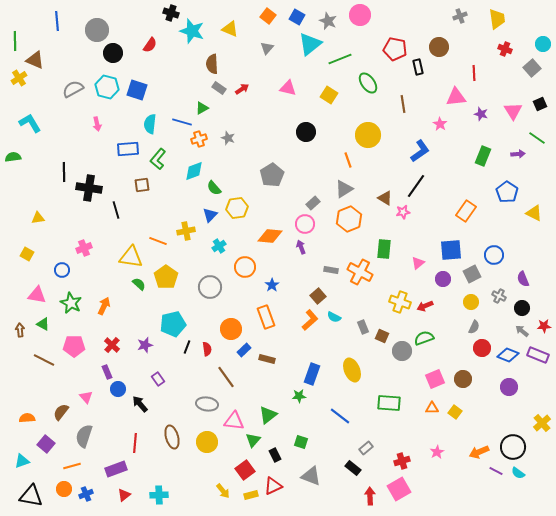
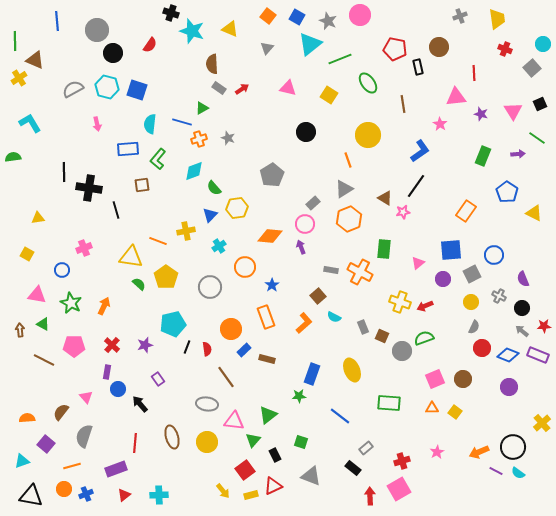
orange L-shape at (310, 320): moved 6 px left, 3 px down
purple rectangle at (107, 372): rotated 32 degrees clockwise
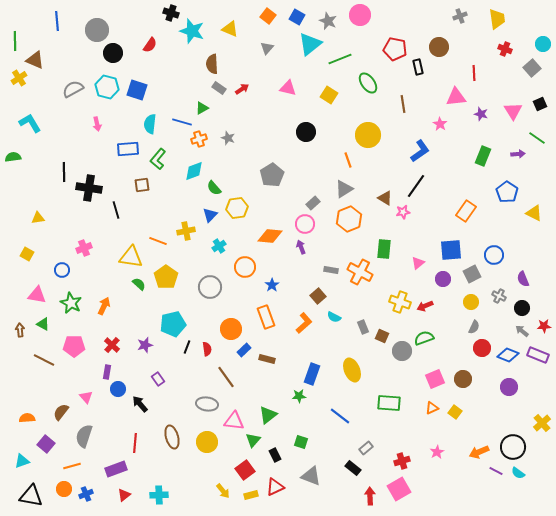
orange triangle at (432, 408): rotated 24 degrees counterclockwise
red triangle at (273, 486): moved 2 px right, 1 px down
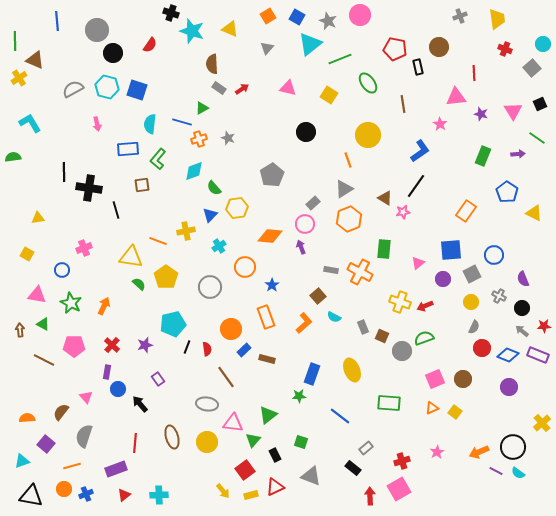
orange square at (268, 16): rotated 21 degrees clockwise
pink triangle at (234, 421): moved 1 px left, 2 px down
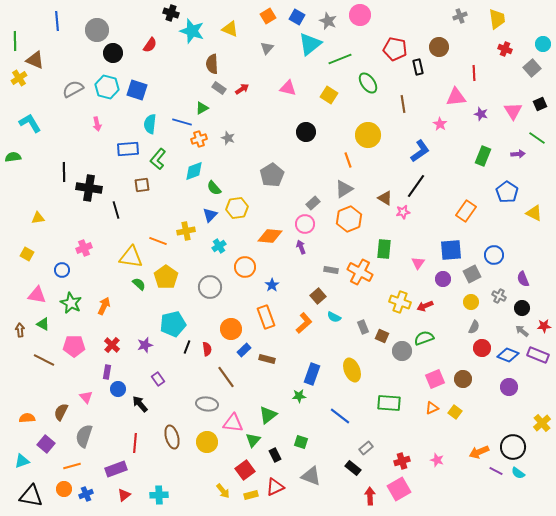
pink triangle at (418, 263): rotated 16 degrees counterclockwise
brown semicircle at (61, 412): rotated 12 degrees counterclockwise
pink star at (437, 452): moved 8 px down; rotated 24 degrees counterclockwise
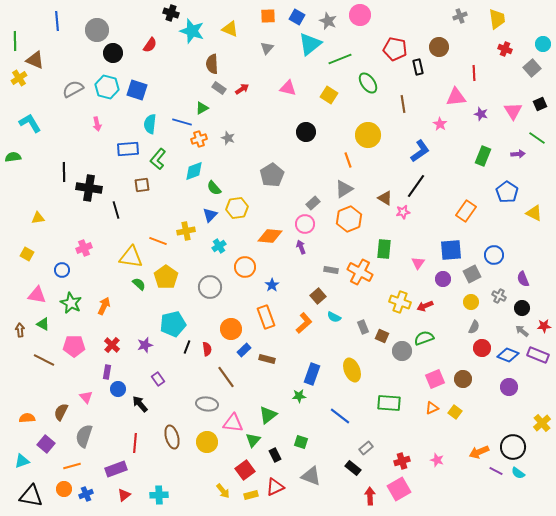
orange square at (268, 16): rotated 28 degrees clockwise
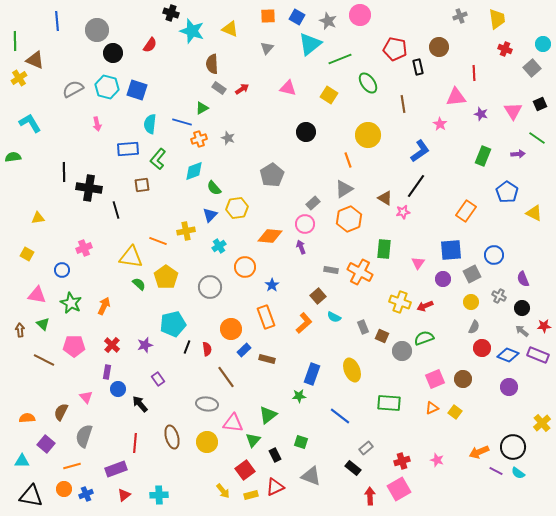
green triangle at (43, 324): rotated 16 degrees clockwise
cyan triangle at (22, 461): rotated 21 degrees clockwise
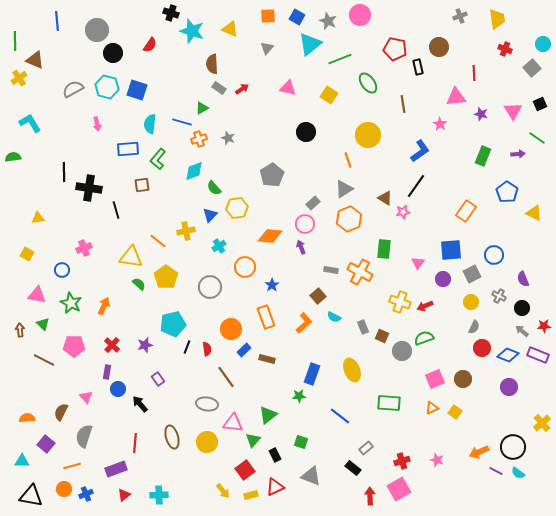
orange line at (158, 241): rotated 18 degrees clockwise
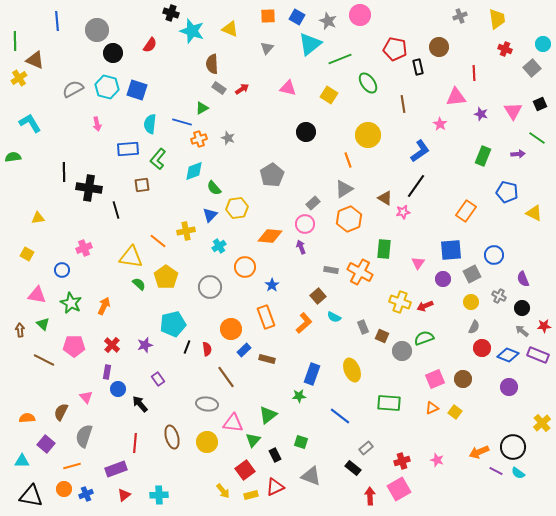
blue pentagon at (507, 192): rotated 20 degrees counterclockwise
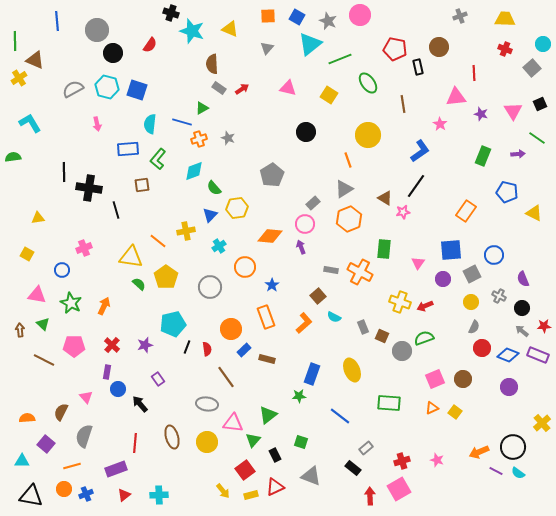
yellow trapezoid at (497, 19): moved 8 px right; rotated 80 degrees counterclockwise
